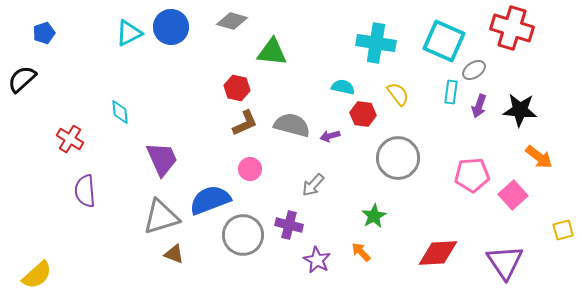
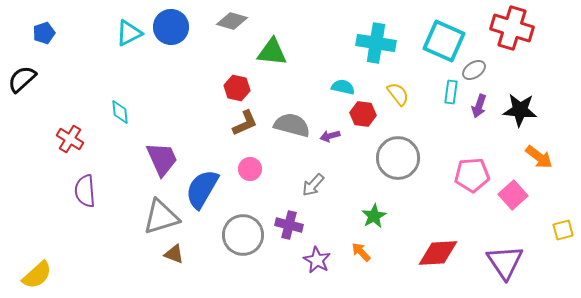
blue semicircle at (210, 200): moved 8 px left, 11 px up; rotated 39 degrees counterclockwise
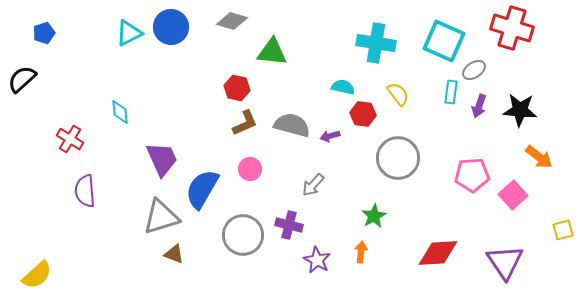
orange arrow at (361, 252): rotated 50 degrees clockwise
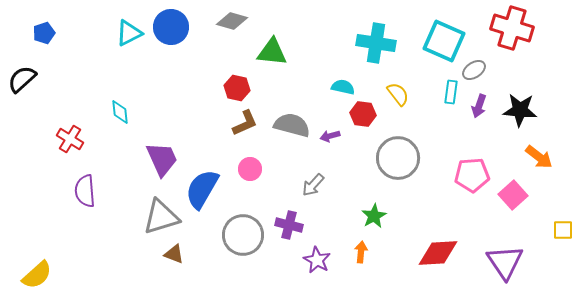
yellow square at (563, 230): rotated 15 degrees clockwise
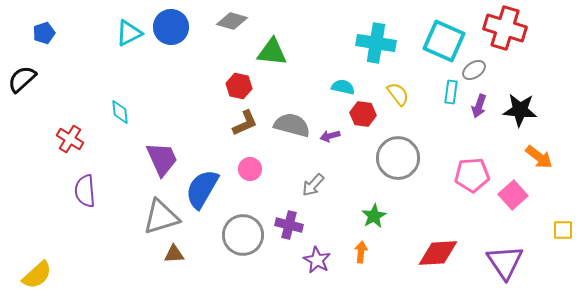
red cross at (512, 28): moved 7 px left
red hexagon at (237, 88): moved 2 px right, 2 px up
brown triangle at (174, 254): rotated 25 degrees counterclockwise
